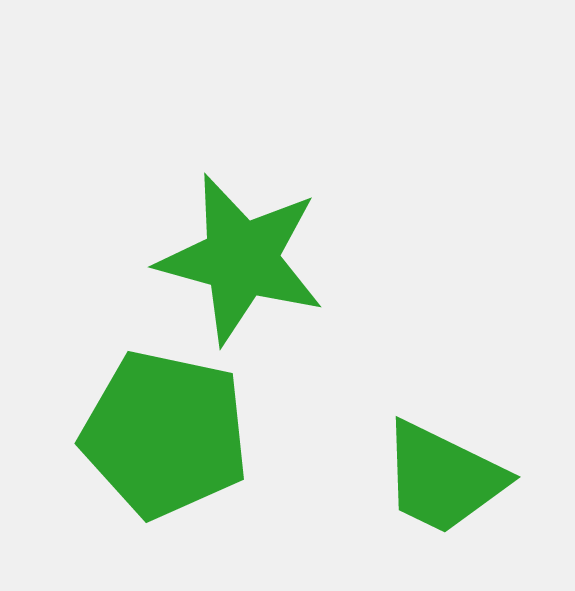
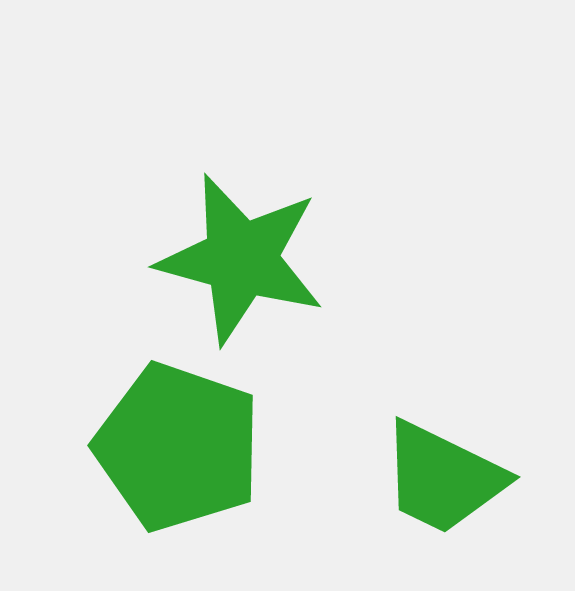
green pentagon: moved 13 px right, 13 px down; rotated 7 degrees clockwise
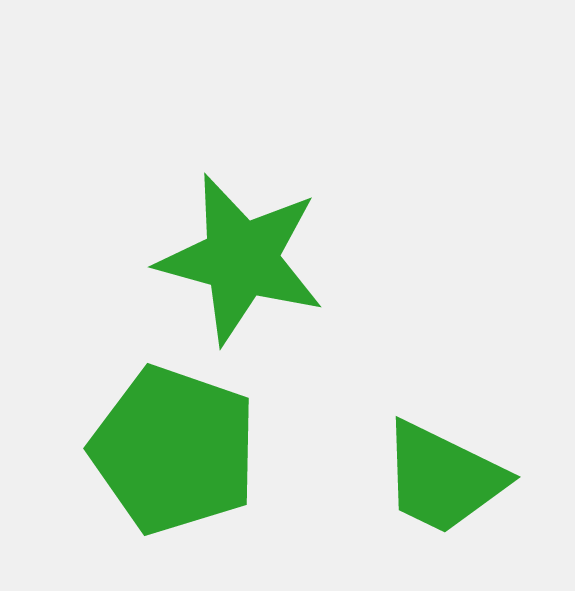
green pentagon: moved 4 px left, 3 px down
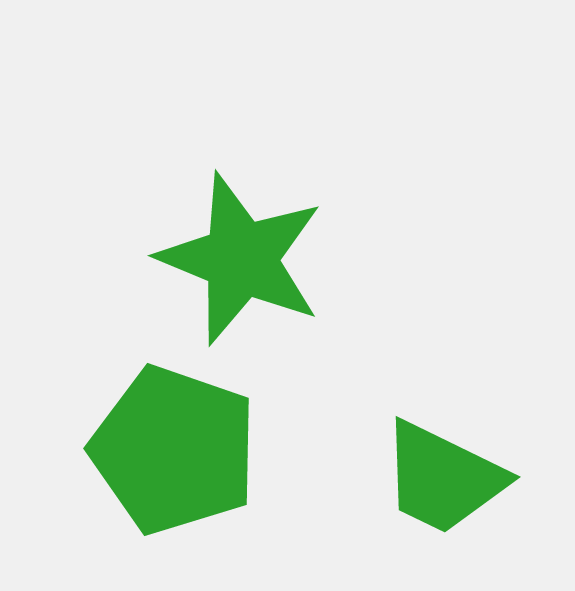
green star: rotated 7 degrees clockwise
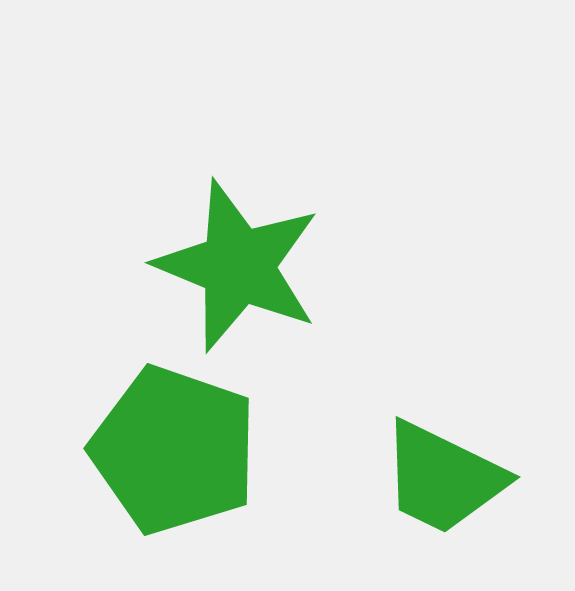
green star: moved 3 px left, 7 px down
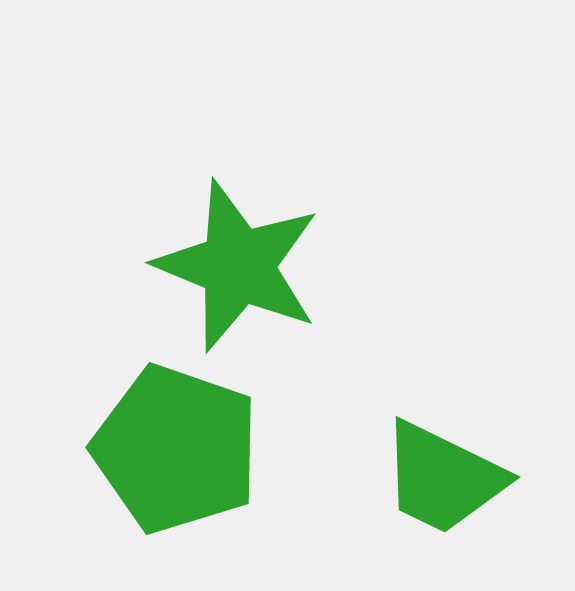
green pentagon: moved 2 px right, 1 px up
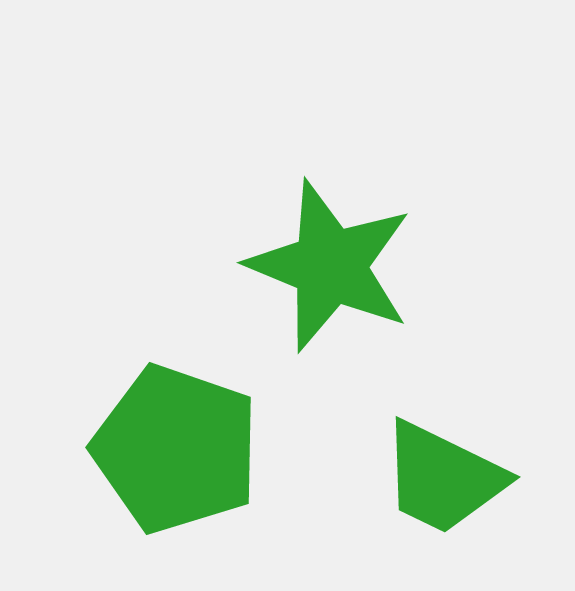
green star: moved 92 px right
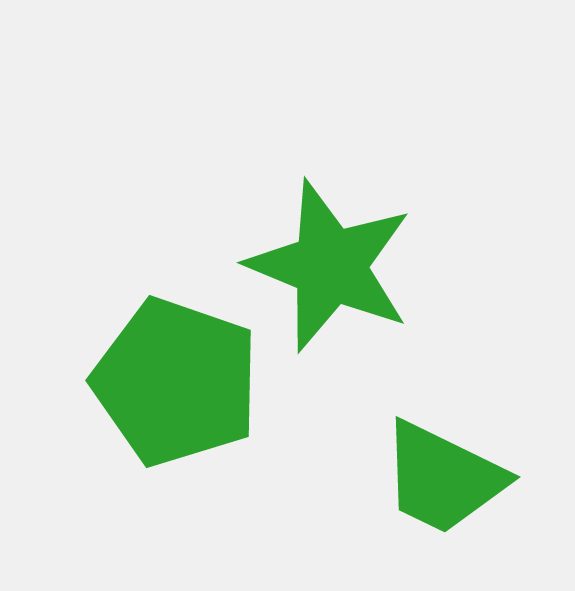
green pentagon: moved 67 px up
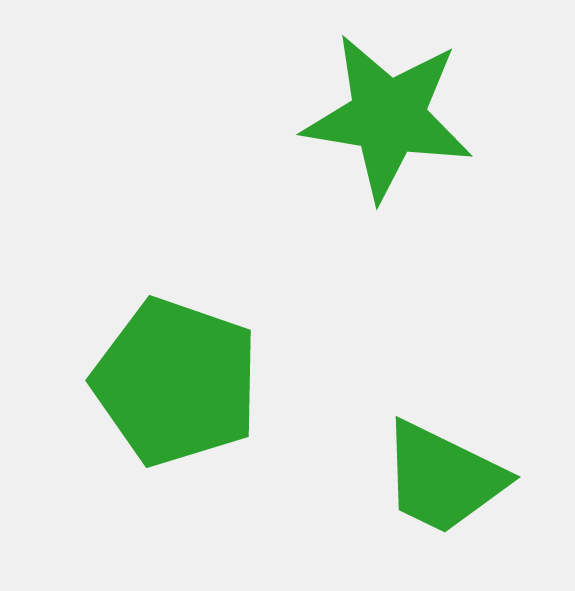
green star: moved 58 px right, 149 px up; rotated 13 degrees counterclockwise
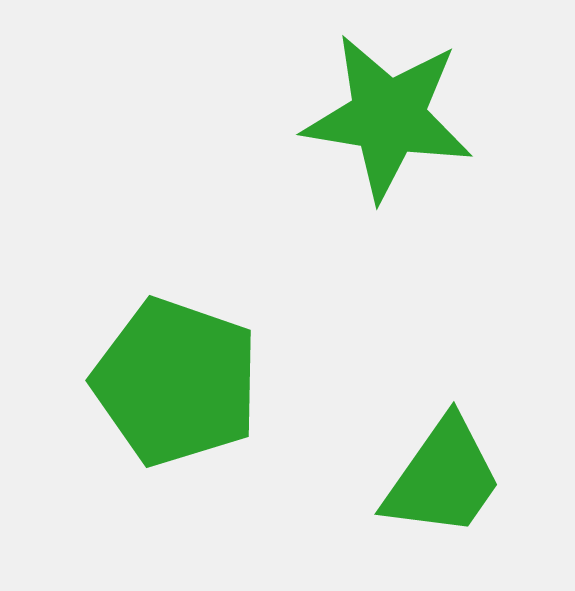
green trapezoid: rotated 81 degrees counterclockwise
